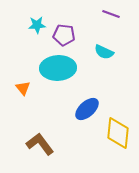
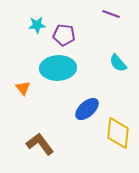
cyan semicircle: moved 14 px right, 11 px down; rotated 24 degrees clockwise
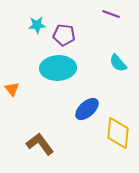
orange triangle: moved 11 px left, 1 px down
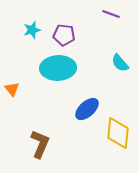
cyan star: moved 5 px left, 5 px down; rotated 12 degrees counterclockwise
cyan semicircle: moved 2 px right
brown L-shape: rotated 60 degrees clockwise
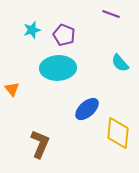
purple pentagon: rotated 15 degrees clockwise
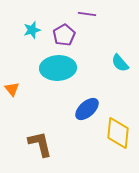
purple line: moved 24 px left; rotated 12 degrees counterclockwise
purple pentagon: rotated 20 degrees clockwise
brown L-shape: rotated 36 degrees counterclockwise
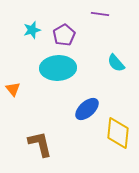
purple line: moved 13 px right
cyan semicircle: moved 4 px left
orange triangle: moved 1 px right
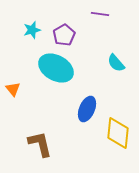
cyan ellipse: moved 2 px left; rotated 32 degrees clockwise
blue ellipse: rotated 25 degrees counterclockwise
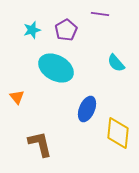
purple pentagon: moved 2 px right, 5 px up
orange triangle: moved 4 px right, 8 px down
